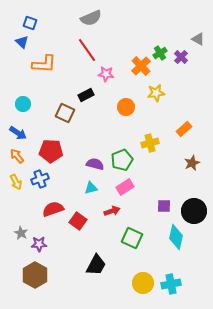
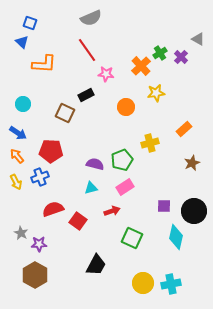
blue cross: moved 2 px up
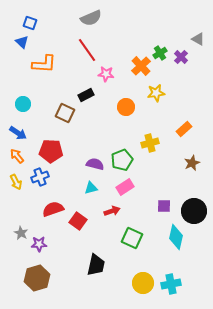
black trapezoid: rotated 15 degrees counterclockwise
brown hexagon: moved 2 px right, 3 px down; rotated 15 degrees clockwise
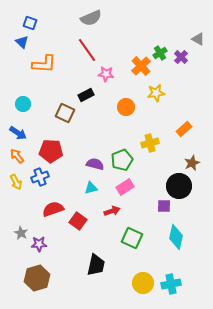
black circle: moved 15 px left, 25 px up
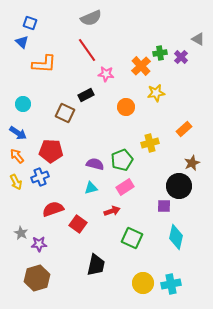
green cross: rotated 24 degrees clockwise
red square: moved 3 px down
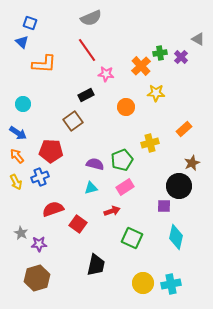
yellow star: rotated 12 degrees clockwise
brown square: moved 8 px right, 8 px down; rotated 30 degrees clockwise
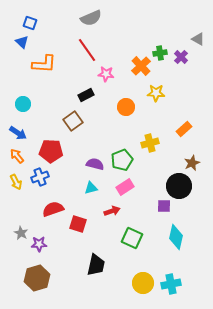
red square: rotated 18 degrees counterclockwise
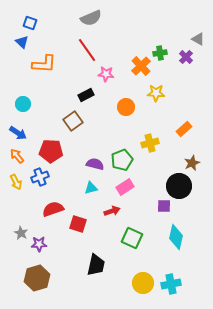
purple cross: moved 5 px right
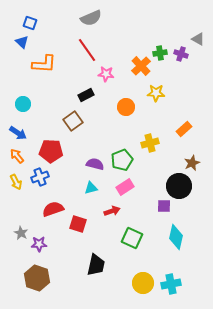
purple cross: moved 5 px left, 3 px up; rotated 24 degrees counterclockwise
brown hexagon: rotated 25 degrees counterclockwise
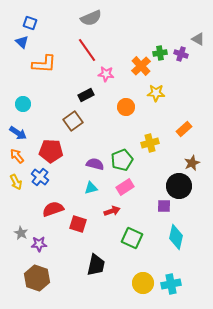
blue cross: rotated 30 degrees counterclockwise
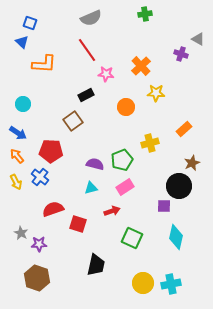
green cross: moved 15 px left, 39 px up
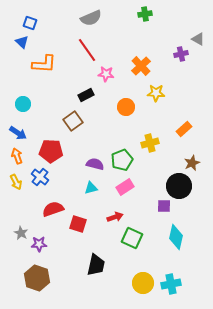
purple cross: rotated 32 degrees counterclockwise
orange arrow: rotated 21 degrees clockwise
red arrow: moved 3 px right, 6 px down
